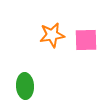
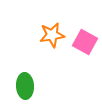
pink square: moved 1 px left, 2 px down; rotated 30 degrees clockwise
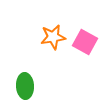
orange star: moved 1 px right, 2 px down
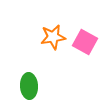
green ellipse: moved 4 px right
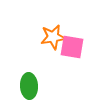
pink square: moved 13 px left, 5 px down; rotated 20 degrees counterclockwise
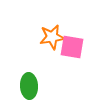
orange star: moved 1 px left
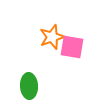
orange star: rotated 10 degrees counterclockwise
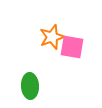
green ellipse: moved 1 px right
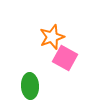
pink square: moved 7 px left, 11 px down; rotated 20 degrees clockwise
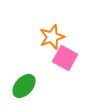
green ellipse: moved 6 px left; rotated 45 degrees clockwise
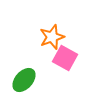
green ellipse: moved 6 px up
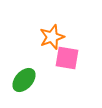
pink square: moved 2 px right; rotated 20 degrees counterclockwise
